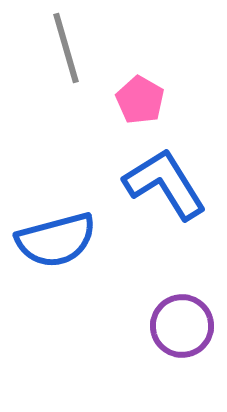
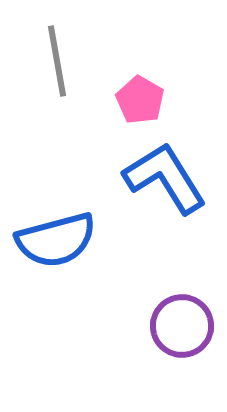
gray line: moved 9 px left, 13 px down; rotated 6 degrees clockwise
blue L-shape: moved 6 px up
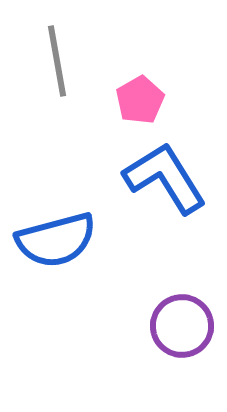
pink pentagon: rotated 12 degrees clockwise
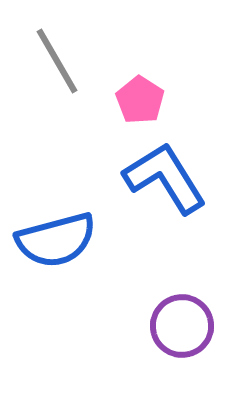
gray line: rotated 20 degrees counterclockwise
pink pentagon: rotated 9 degrees counterclockwise
